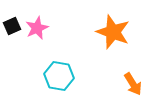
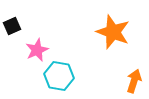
pink star: moved 22 px down
orange arrow: moved 1 px right, 3 px up; rotated 130 degrees counterclockwise
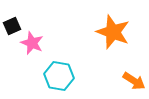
pink star: moved 5 px left, 7 px up; rotated 25 degrees counterclockwise
orange arrow: rotated 105 degrees clockwise
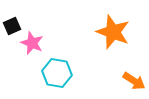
cyan hexagon: moved 2 px left, 3 px up
